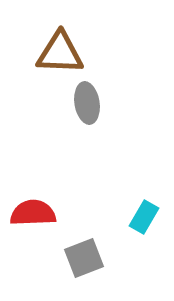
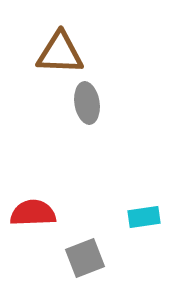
cyan rectangle: rotated 52 degrees clockwise
gray square: moved 1 px right
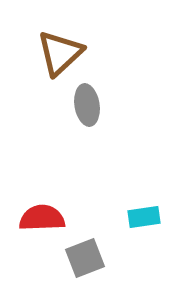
brown triangle: rotated 45 degrees counterclockwise
gray ellipse: moved 2 px down
red semicircle: moved 9 px right, 5 px down
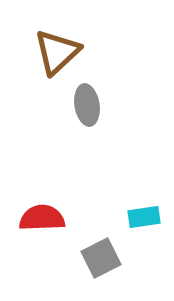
brown triangle: moved 3 px left, 1 px up
gray square: moved 16 px right; rotated 6 degrees counterclockwise
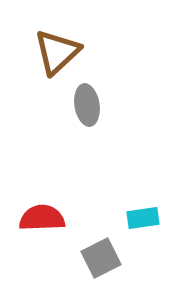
cyan rectangle: moved 1 px left, 1 px down
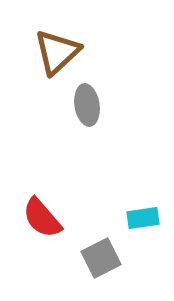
red semicircle: rotated 129 degrees counterclockwise
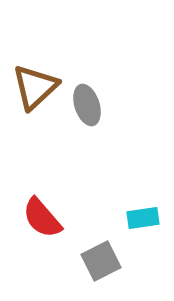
brown triangle: moved 22 px left, 35 px down
gray ellipse: rotated 9 degrees counterclockwise
gray square: moved 3 px down
